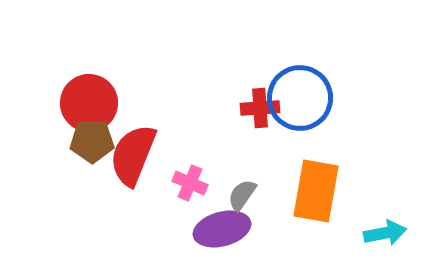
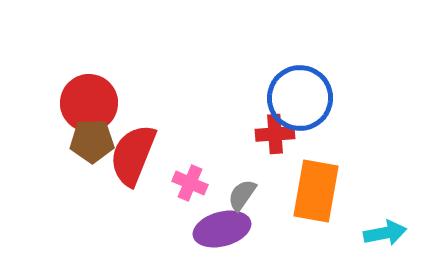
red cross: moved 15 px right, 26 px down
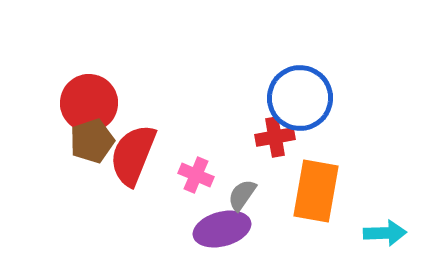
red cross: moved 3 px down; rotated 6 degrees counterclockwise
brown pentagon: rotated 18 degrees counterclockwise
pink cross: moved 6 px right, 8 px up
cyan arrow: rotated 9 degrees clockwise
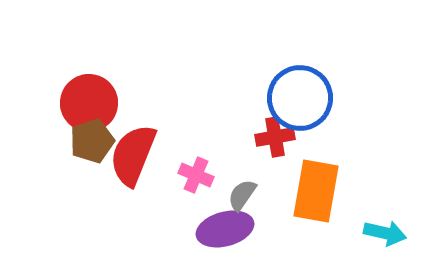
purple ellipse: moved 3 px right
cyan arrow: rotated 15 degrees clockwise
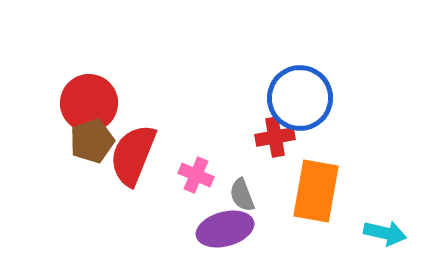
gray semicircle: rotated 56 degrees counterclockwise
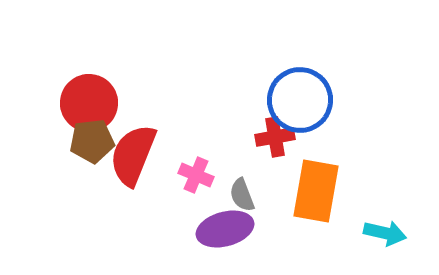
blue circle: moved 2 px down
brown pentagon: rotated 12 degrees clockwise
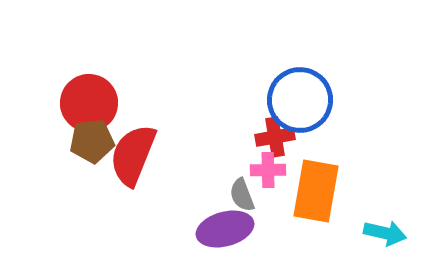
pink cross: moved 72 px right, 5 px up; rotated 24 degrees counterclockwise
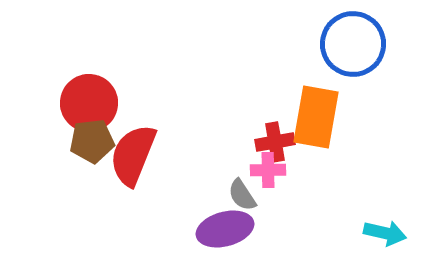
blue circle: moved 53 px right, 56 px up
red cross: moved 5 px down
orange rectangle: moved 74 px up
gray semicircle: rotated 12 degrees counterclockwise
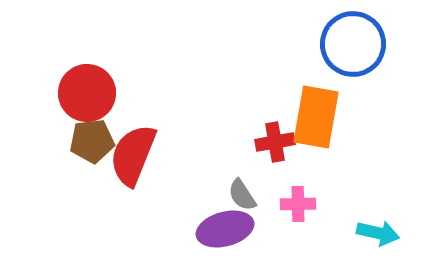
red circle: moved 2 px left, 10 px up
pink cross: moved 30 px right, 34 px down
cyan arrow: moved 7 px left
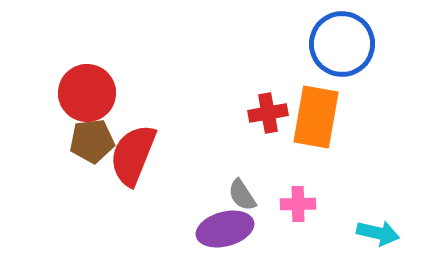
blue circle: moved 11 px left
red cross: moved 7 px left, 29 px up
